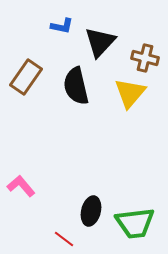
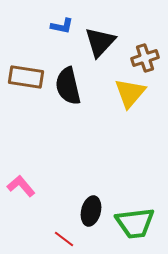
brown cross: rotated 32 degrees counterclockwise
brown rectangle: rotated 64 degrees clockwise
black semicircle: moved 8 px left
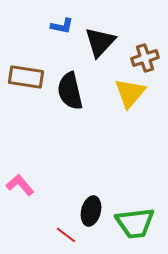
black semicircle: moved 2 px right, 5 px down
pink L-shape: moved 1 px left, 1 px up
red line: moved 2 px right, 4 px up
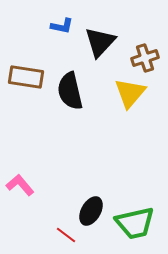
black ellipse: rotated 16 degrees clockwise
green trapezoid: rotated 6 degrees counterclockwise
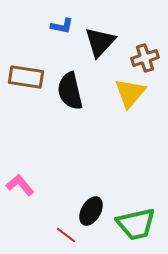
green trapezoid: moved 1 px right, 1 px down
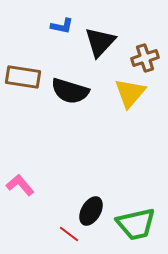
brown rectangle: moved 3 px left
black semicircle: rotated 60 degrees counterclockwise
red line: moved 3 px right, 1 px up
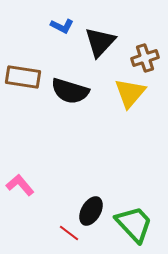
blue L-shape: rotated 15 degrees clockwise
green trapezoid: moved 2 px left; rotated 120 degrees counterclockwise
red line: moved 1 px up
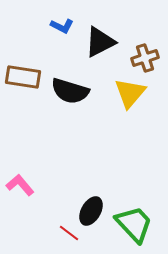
black triangle: rotated 20 degrees clockwise
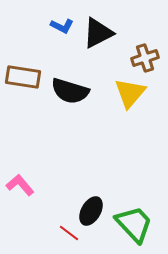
black triangle: moved 2 px left, 9 px up
